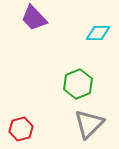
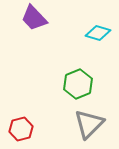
cyan diamond: rotated 15 degrees clockwise
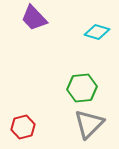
cyan diamond: moved 1 px left, 1 px up
green hexagon: moved 4 px right, 4 px down; rotated 16 degrees clockwise
red hexagon: moved 2 px right, 2 px up
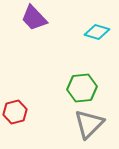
red hexagon: moved 8 px left, 15 px up
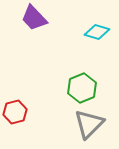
green hexagon: rotated 16 degrees counterclockwise
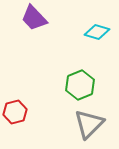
green hexagon: moved 2 px left, 3 px up
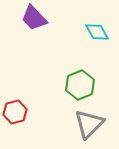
cyan diamond: rotated 45 degrees clockwise
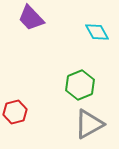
purple trapezoid: moved 3 px left
gray triangle: rotated 16 degrees clockwise
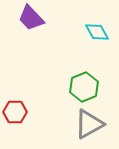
green hexagon: moved 4 px right, 2 px down
red hexagon: rotated 15 degrees clockwise
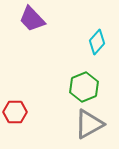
purple trapezoid: moved 1 px right, 1 px down
cyan diamond: moved 10 px down; rotated 70 degrees clockwise
